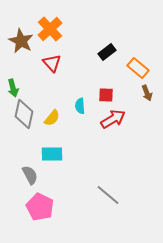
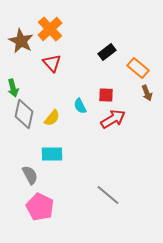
cyan semicircle: rotated 21 degrees counterclockwise
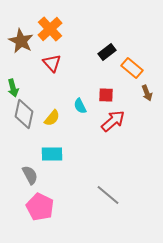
orange rectangle: moved 6 px left
red arrow: moved 2 px down; rotated 10 degrees counterclockwise
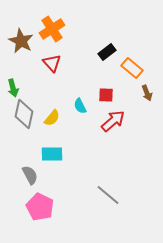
orange cross: moved 2 px right; rotated 10 degrees clockwise
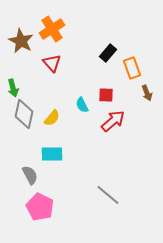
black rectangle: moved 1 px right, 1 px down; rotated 12 degrees counterclockwise
orange rectangle: rotated 30 degrees clockwise
cyan semicircle: moved 2 px right, 1 px up
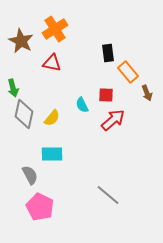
orange cross: moved 3 px right
black rectangle: rotated 48 degrees counterclockwise
red triangle: rotated 36 degrees counterclockwise
orange rectangle: moved 4 px left, 4 px down; rotated 20 degrees counterclockwise
red arrow: moved 1 px up
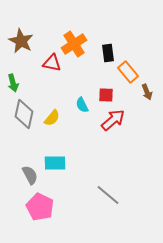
orange cross: moved 19 px right, 15 px down
green arrow: moved 5 px up
brown arrow: moved 1 px up
cyan rectangle: moved 3 px right, 9 px down
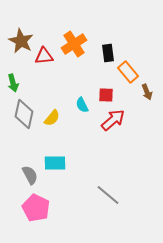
red triangle: moved 8 px left, 7 px up; rotated 18 degrees counterclockwise
pink pentagon: moved 4 px left, 1 px down
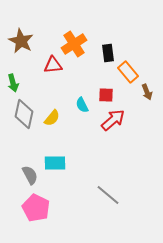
red triangle: moved 9 px right, 9 px down
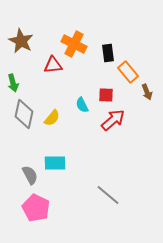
orange cross: rotated 30 degrees counterclockwise
